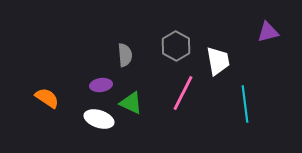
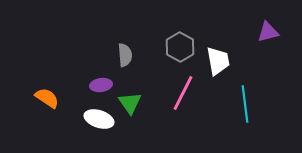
gray hexagon: moved 4 px right, 1 px down
green triangle: moved 1 px left; rotated 30 degrees clockwise
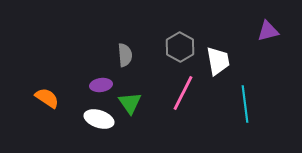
purple triangle: moved 1 px up
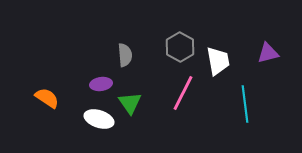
purple triangle: moved 22 px down
purple ellipse: moved 1 px up
